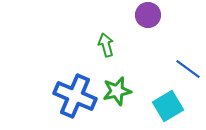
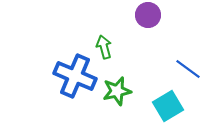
green arrow: moved 2 px left, 2 px down
blue cross: moved 20 px up
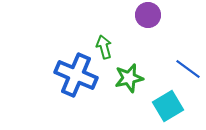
blue cross: moved 1 px right, 1 px up
green star: moved 12 px right, 13 px up
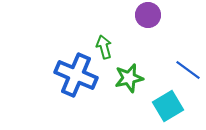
blue line: moved 1 px down
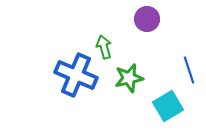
purple circle: moved 1 px left, 4 px down
blue line: moved 1 px right; rotated 36 degrees clockwise
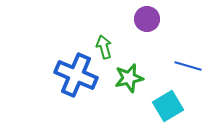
blue line: moved 1 px left, 4 px up; rotated 56 degrees counterclockwise
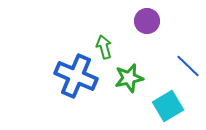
purple circle: moved 2 px down
blue line: rotated 28 degrees clockwise
blue cross: moved 1 px down
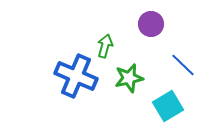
purple circle: moved 4 px right, 3 px down
green arrow: moved 1 px right, 1 px up; rotated 30 degrees clockwise
blue line: moved 5 px left, 1 px up
